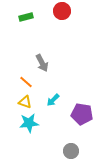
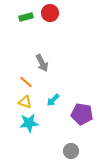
red circle: moved 12 px left, 2 px down
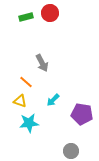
yellow triangle: moved 5 px left, 1 px up
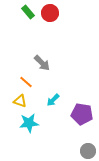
green rectangle: moved 2 px right, 5 px up; rotated 64 degrees clockwise
gray arrow: rotated 18 degrees counterclockwise
gray circle: moved 17 px right
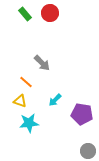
green rectangle: moved 3 px left, 2 px down
cyan arrow: moved 2 px right
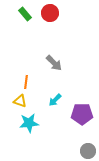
gray arrow: moved 12 px right
orange line: rotated 56 degrees clockwise
purple pentagon: rotated 10 degrees counterclockwise
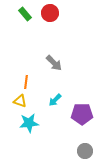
gray circle: moved 3 px left
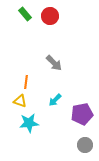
red circle: moved 3 px down
purple pentagon: rotated 10 degrees counterclockwise
gray circle: moved 6 px up
